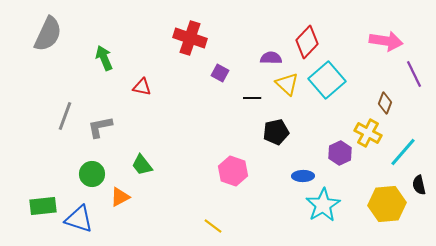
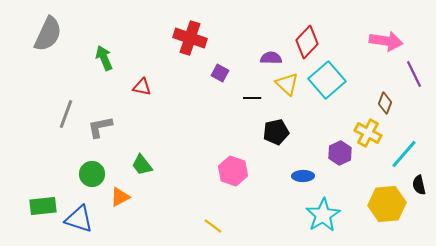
gray line: moved 1 px right, 2 px up
cyan line: moved 1 px right, 2 px down
cyan star: moved 10 px down
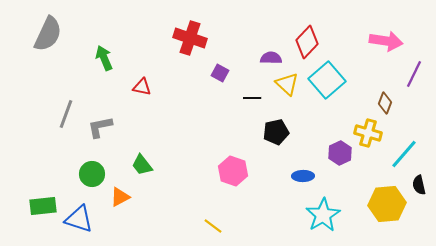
purple line: rotated 52 degrees clockwise
yellow cross: rotated 12 degrees counterclockwise
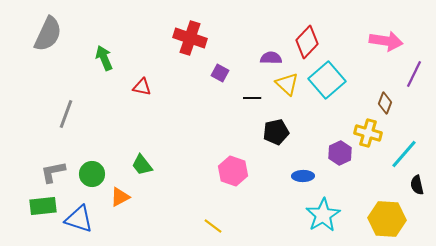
gray L-shape: moved 47 px left, 45 px down
black semicircle: moved 2 px left
yellow hexagon: moved 15 px down; rotated 9 degrees clockwise
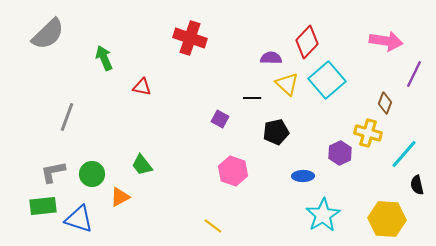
gray semicircle: rotated 21 degrees clockwise
purple square: moved 46 px down
gray line: moved 1 px right, 3 px down
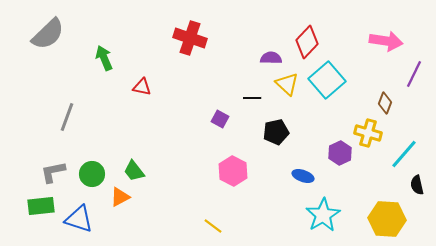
green trapezoid: moved 8 px left, 6 px down
pink hexagon: rotated 8 degrees clockwise
blue ellipse: rotated 20 degrees clockwise
green rectangle: moved 2 px left
